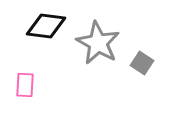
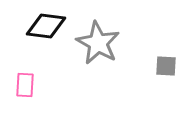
gray square: moved 24 px right, 3 px down; rotated 30 degrees counterclockwise
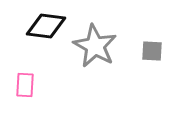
gray star: moved 3 px left, 3 px down
gray square: moved 14 px left, 15 px up
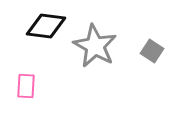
gray square: rotated 30 degrees clockwise
pink rectangle: moved 1 px right, 1 px down
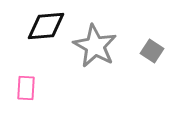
black diamond: rotated 12 degrees counterclockwise
pink rectangle: moved 2 px down
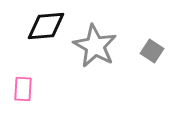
pink rectangle: moved 3 px left, 1 px down
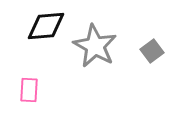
gray square: rotated 20 degrees clockwise
pink rectangle: moved 6 px right, 1 px down
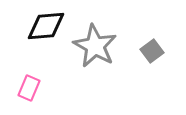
pink rectangle: moved 2 px up; rotated 20 degrees clockwise
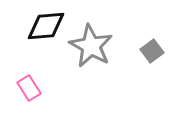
gray star: moved 4 px left
pink rectangle: rotated 55 degrees counterclockwise
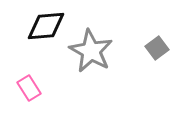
gray star: moved 5 px down
gray square: moved 5 px right, 3 px up
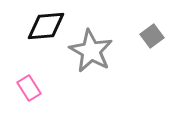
gray square: moved 5 px left, 12 px up
